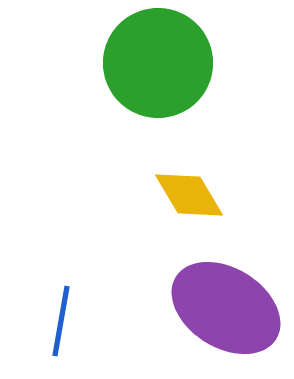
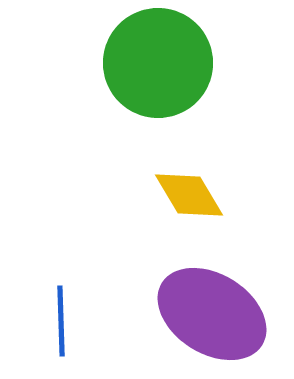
purple ellipse: moved 14 px left, 6 px down
blue line: rotated 12 degrees counterclockwise
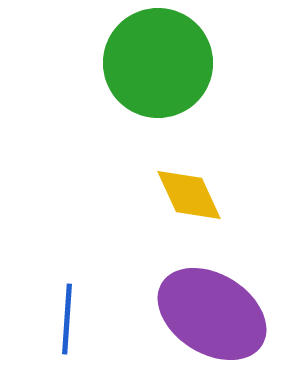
yellow diamond: rotated 6 degrees clockwise
blue line: moved 6 px right, 2 px up; rotated 6 degrees clockwise
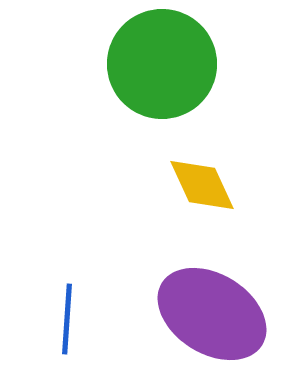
green circle: moved 4 px right, 1 px down
yellow diamond: moved 13 px right, 10 px up
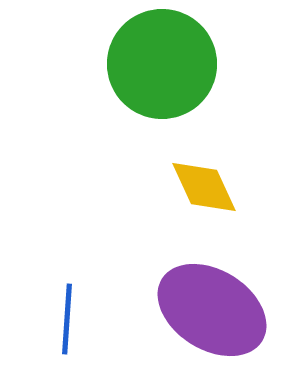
yellow diamond: moved 2 px right, 2 px down
purple ellipse: moved 4 px up
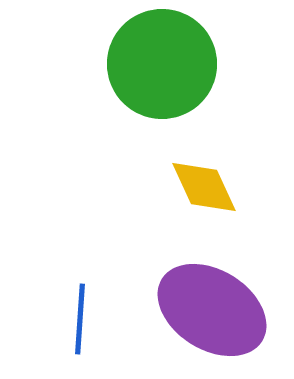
blue line: moved 13 px right
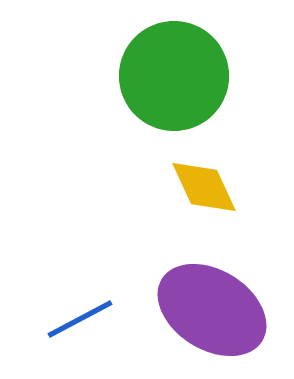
green circle: moved 12 px right, 12 px down
blue line: rotated 58 degrees clockwise
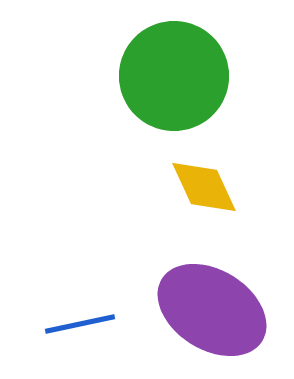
blue line: moved 5 px down; rotated 16 degrees clockwise
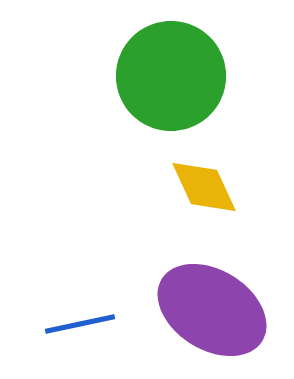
green circle: moved 3 px left
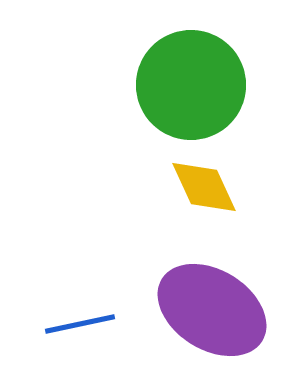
green circle: moved 20 px right, 9 px down
